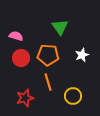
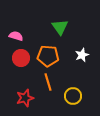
orange pentagon: moved 1 px down
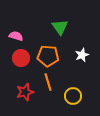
red star: moved 6 px up
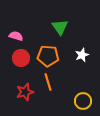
yellow circle: moved 10 px right, 5 px down
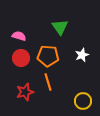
pink semicircle: moved 3 px right
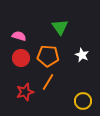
white star: rotated 24 degrees counterclockwise
orange line: rotated 48 degrees clockwise
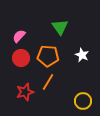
pink semicircle: rotated 64 degrees counterclockwise
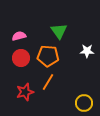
green triangle: moved 1 px left, 4 px down
pink semicircle: rotated 32 degrees clockwise
white star: moved 5 px right, 4 px up; rotated 24 degrees counterclockwise
yellow circle: moved 1 px right, 2 px down
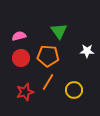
yellow circle: moved 10 px left, 13 px up
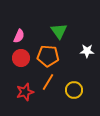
pink semicircle: rotated 128 degrees clockwise
